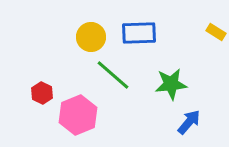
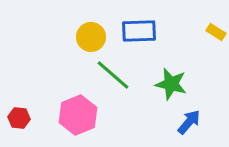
blue rectangle: moved 2 px up
green star: rotated 20 degrees clockwise
red hexagon: moved 23 px left, 25 px down; rotated 20 degrees counterclockwise
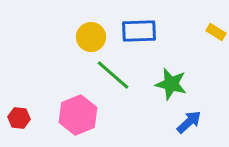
blue arrow: rotated 8 degrees clockwise
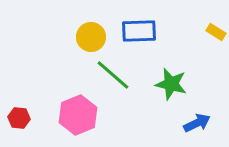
blue arrow: moved 8 px right, 1 px down; rotated 16 degrees clockwise
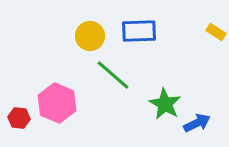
yellow circle: moved 1 px left, 1 px up
green star: moved 6 px left, 20 px down; rotated 16 degrees clockwise
pink hexagon: moved 21 px left, 12 px up; rotated 15 degrees counterclockwise
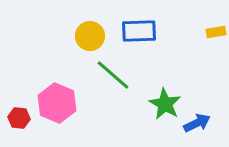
yellow rectangle: rotated 42 degrees counterclockwise
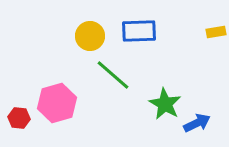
pink hexagon: rotated 21 degrees clockwise
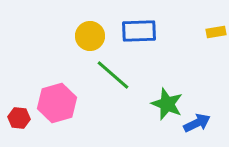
green star: moved 2 px right; rotated 8 degrees counterclockwise
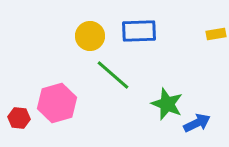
yellow rectangle: moved 2 px down
